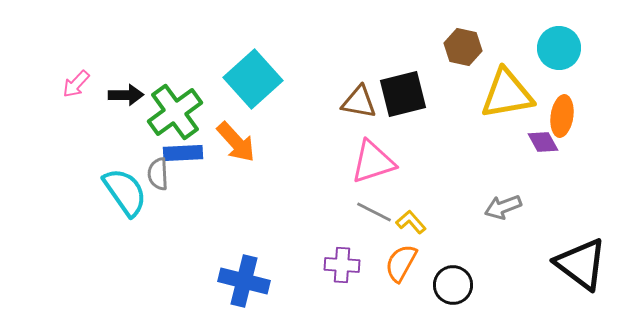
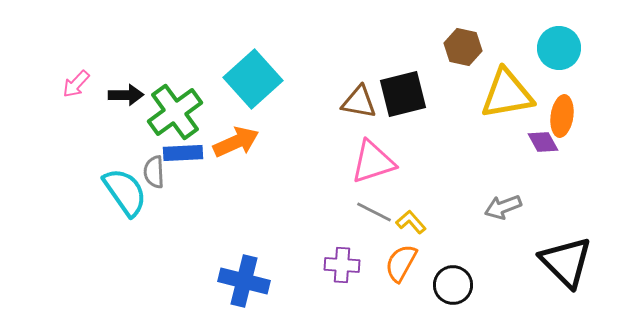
orange arrow: rotated 72 degrees counterclockwise
gray semicircle: moved 4 px left, 2 px up
black triangle: moved 15 px left, 2 px up; rotated 8 degrees clockwise
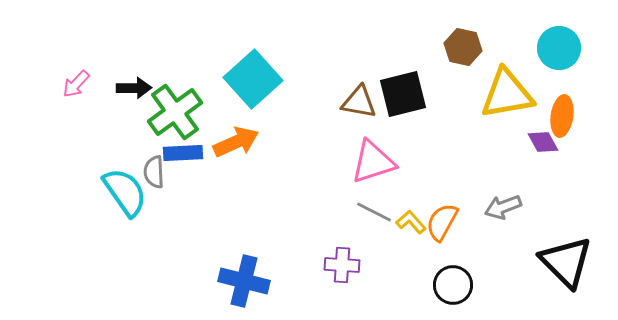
black arrow: moved 8 px right, 7 px up
orange semicircle: moved 41 px right, 41 px up
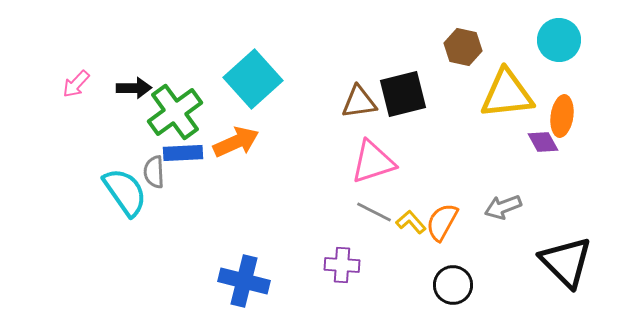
cyan circle: moved 8 px up
yellow triangle: rotated 4 degrees clockwise
brown triangle: rotated 18 degrees counterclockwise
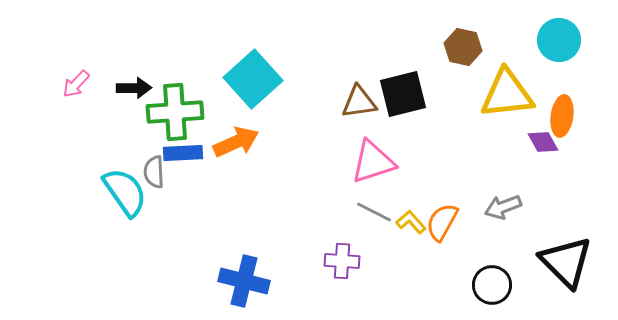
green cross: rotated 32 degrees clockwise
purple cross: moved 4 px up
black circle: moved 39 px right
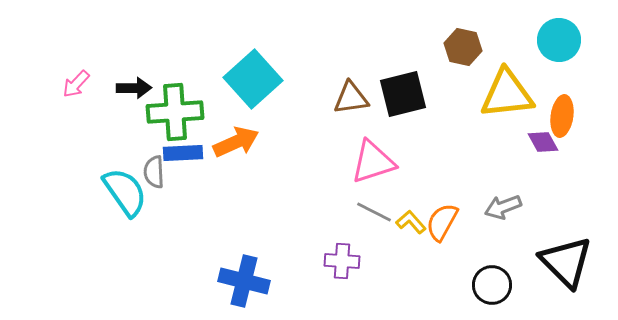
brown triangle: moved 8 px left, 4 px up
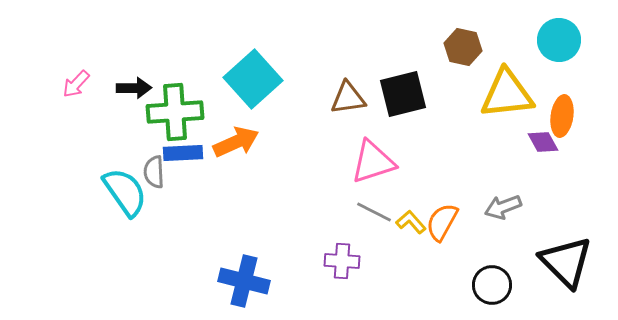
brown triangle: moved 3 px left
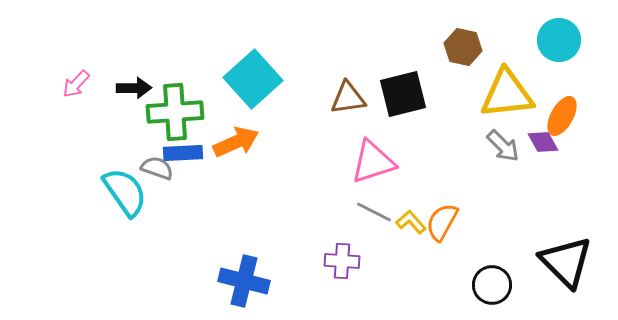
orange ellipse: rotated 21 degrees clockwise
gray semicircle: moved 3 px right, 4 px up; rotated 112 degrees clockwise
gray arrow: moved 61 px up; rotated 114 degrees counterclockwise
